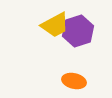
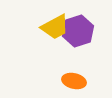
yellow trapezoid: moved 2 px down
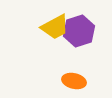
purple hexagon: moved 1 px right
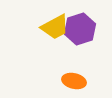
purple hexagon: moved 1 px right, 2 px up
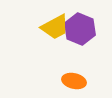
purple hexagon: rotated 20 degrees counterclockwise
